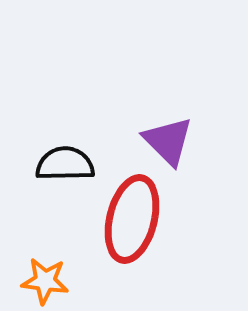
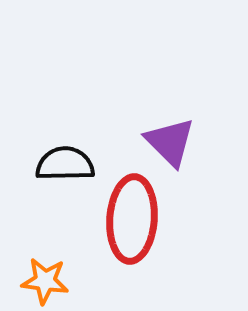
purple triangle: moved 2 px right, 1 px down
red ellipse: rotated 10 degrees counterclockwise
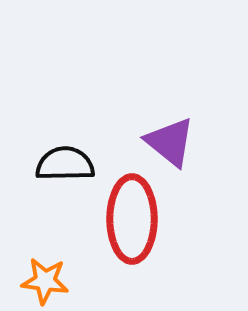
purple triangle: rotated 6 degrees counterclockwise
red ellipse: rotated 4 degrees counterclockwise
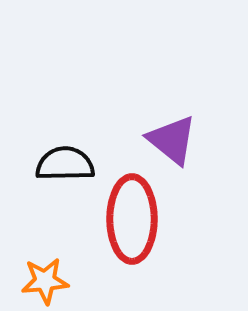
purple triangle: moved 2 px right, 2 px up
orange star: rotated 12 degrees counterclockwise
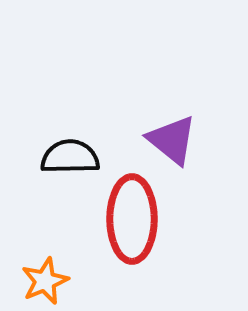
black semicircle: moved 5 px right, 7 px up
orange star: rotated 18 degrees counterclockwise
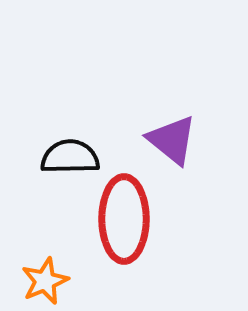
red ellipse: moved 8 px left
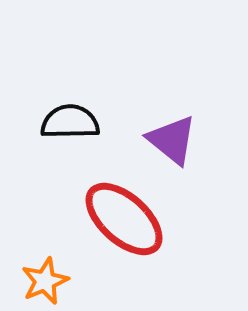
black semicircle: moved 35 px up
red ellipse: rotated 48 degrees counterclockwise
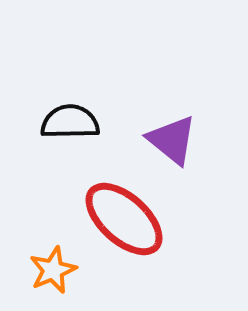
orange star: moved 8 px right, 11 px up
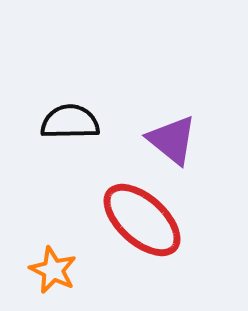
red ellipse: moved 18 px right, 1 px down
orange star: rotated 24 degrees counterclockwise
